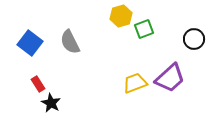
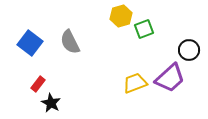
black circle: moved 5 px left, 11 px down
red rectangle: rotated 70 degrees clockwise
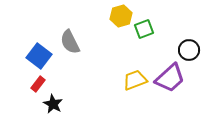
blue square: moved 9 px right, 13 px down
yellow trapezoid: moved 3 px up
black star: moved 2 px right, 1 px down
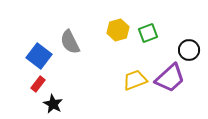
yellow hexagon: moved 3 px left, 14 px down
green square: moved 4 px right, 4 px down
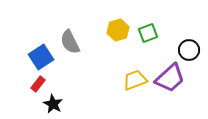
blue square: moved 2 px right, 1 px down; rotated 20 degrees clockwise
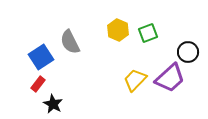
yellow hexagon: rotated 20 degrees counterclockwise
black circle: moved 1 px left, 2 px down
yellow trapezoid: rotated 25 degrees counterclockwise
